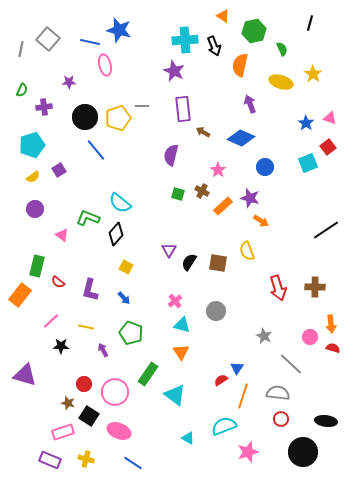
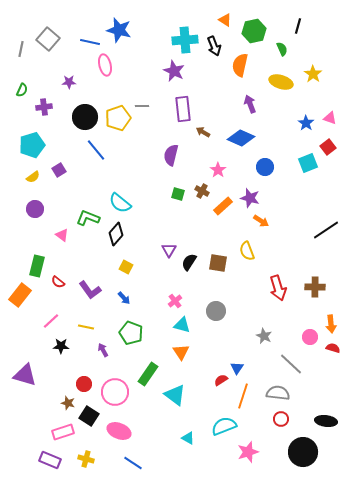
orange triangle at (223, 16): moved 2 px right, 4 px down
black line at (310, 23): moved 12 px left, 3 px down
purple L-shape at (90, 290): rotated 50 degrees counterclockwise
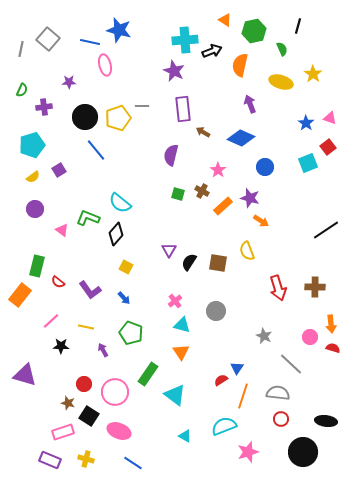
black arrow at (214, 46): moved 2 px left, 5 px down; rotated 90 degrees counterclockwise
pink triangle at (62, 235): moved 5 px up
cyan triangle at (188, 438): moved 3 px left, 2 px up
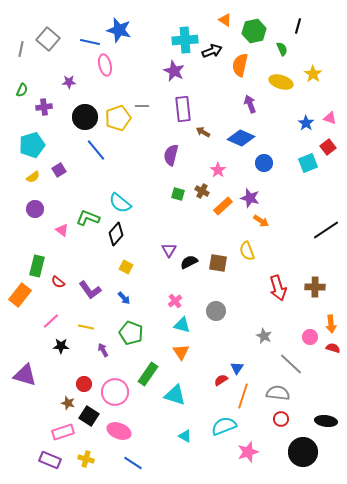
blue circle at (265, 167): moved 1 px left, 4 px up
black semicircle at (189, 262): rotated 30 degrees clockwise
cyan triangle at (175, 395): rotated 20 degrees counterclockwise
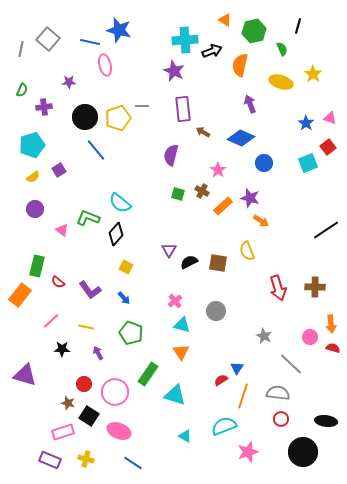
black star at (61, 346): moved 1 px right, 3 px down
purple arrow at (103, 350): moved 5 px left, 3 px down
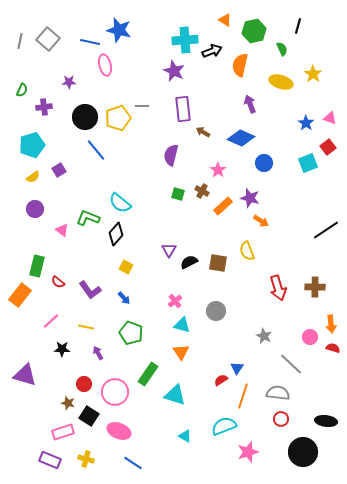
gray line at (21, 49): moved 1 px left, 8 px up
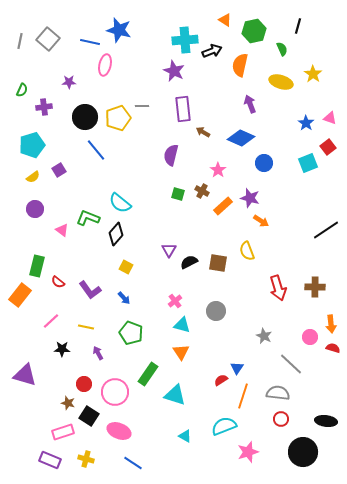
pink ellipse at (105, 65): rotated 25 degrees clockwise
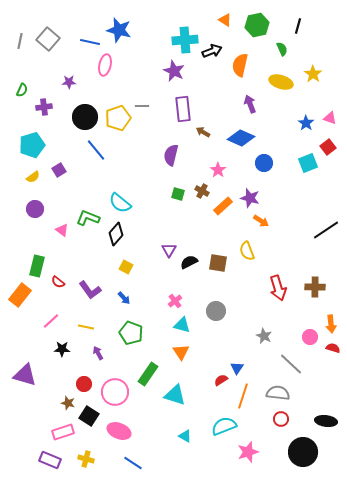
green hexagon at (254, 31): moved 3 px right, 6 px up
